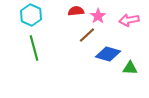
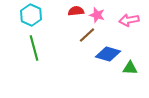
pink star: moved 1 px left, 1 px up; rotated 21 degrees counterclockwise
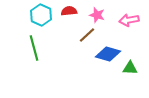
red semicircle: moved 7 px left
cyan hexagon: moved 10 px right
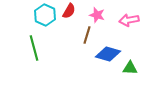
red semicircle: rotated 126 degrees clockwise
cyan hexagon: moved 4 px right
brown line: rotated 30 degrees counterclockwise
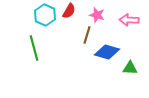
pink arrow: rotated 12 degrees clockwise
blue diamond: moved 1 px left, 2 px up
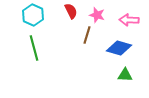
red semicircle: moved 2 px right; rotated 56 degrees counterclockwise
cyan hexagon: moved 12 px left
blue diamond: moved 12 px right, 4 px up
green triangle: moved 5 px left, 7 px down
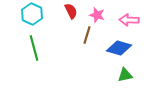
cyan hexagon: moved 1 px left, 1 px up
green triangle: rotated 14 degrees counterclockwise
